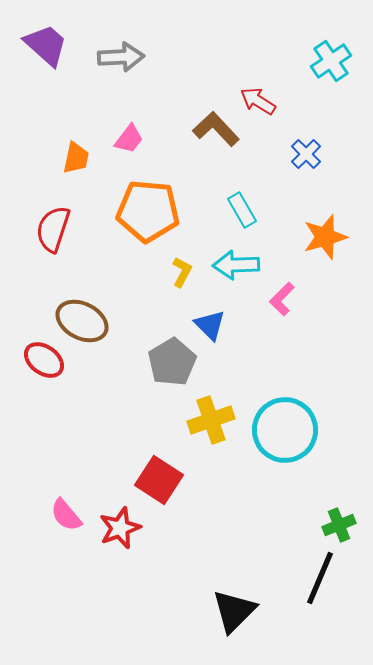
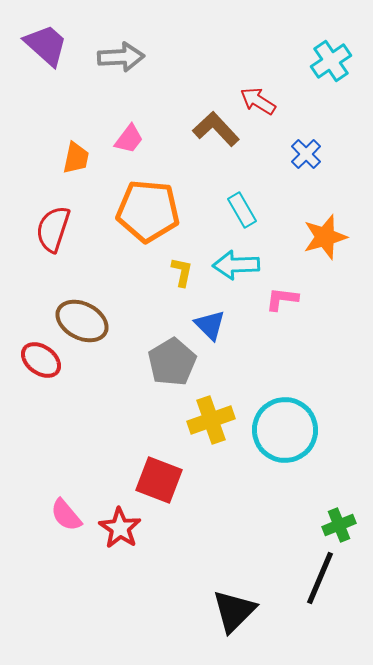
yellow L-shape: rotated 16 degrees counterclockwise
pink L-shape: rotated 52 degrees clockwise
red ellipse: moved 3 px left
red square: rotated 12 degrees counterclockwise
red star: rotated 18 degrees counterclockwise
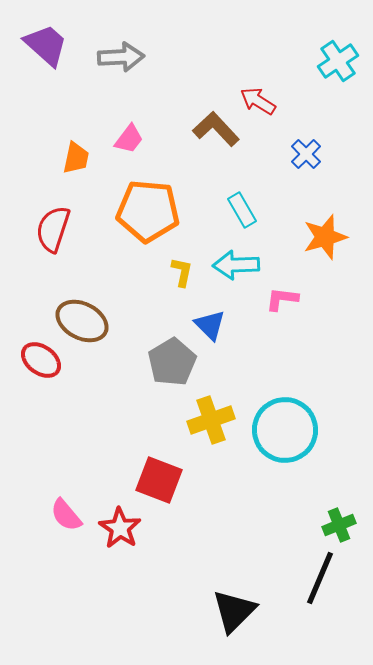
cyan cross: moved 7 px right
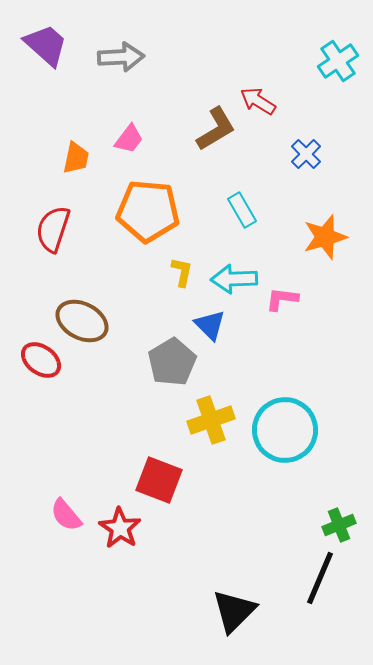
brown L-shape: rotated 102 degrees clockwise
cyan arrow: moved 2 px left, 14 px down
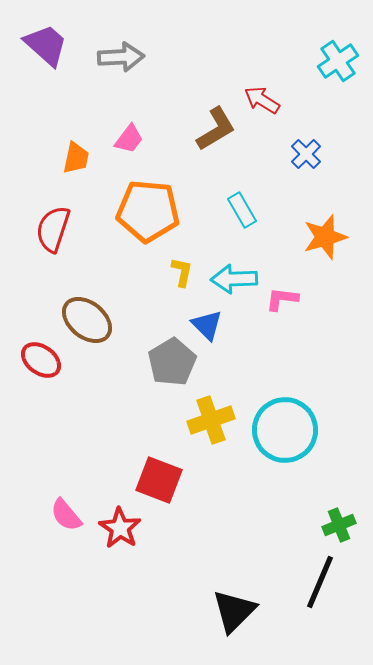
red arrow: moved 4 px right, 1 px up
brown ellipse: moved 5 px right, 1 px up; rotated 12 degrees clockwise
blue triangle: moved 3 px left
black line: moved 4 px down
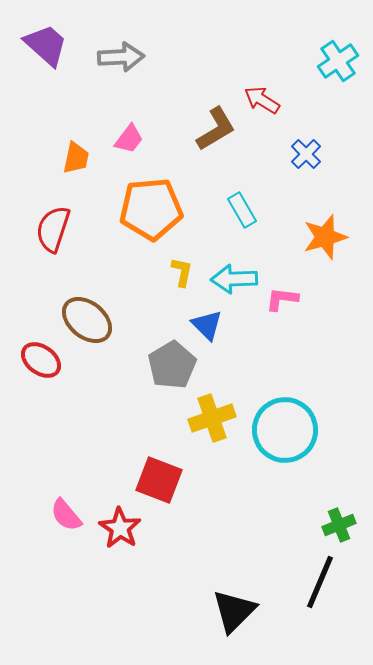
orange pentagon: moved 3 px right, 2 px up; rotated 10 degrees counterclockwise
gray pentagon: moved 3 px down
yellow cross: moved 1 px right, 2 px up
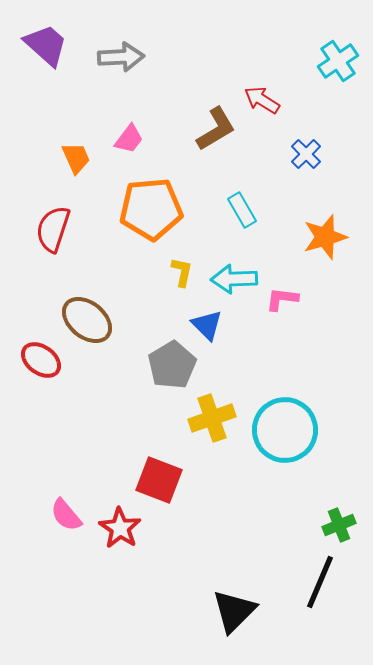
orange trapezoid: rotated 36 degrees counterclockwise
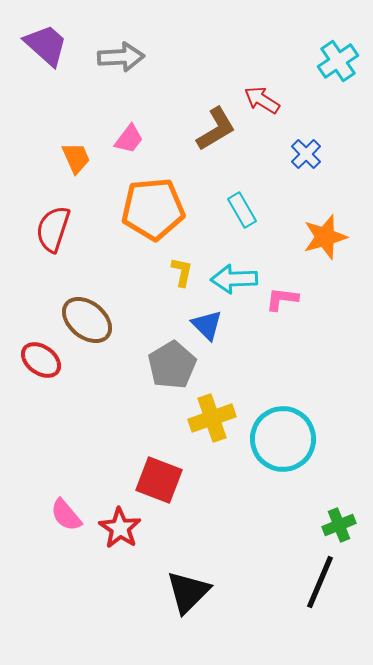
orange pentagon: moved 2 px right
cyan circle: moved 2 px left, 9 px down
black triangle: moved 46 px left, 19 px up
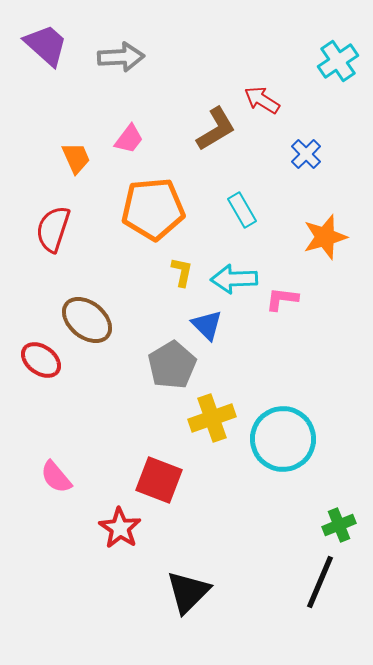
pink semicircle: moved 10 px left, 38 px up
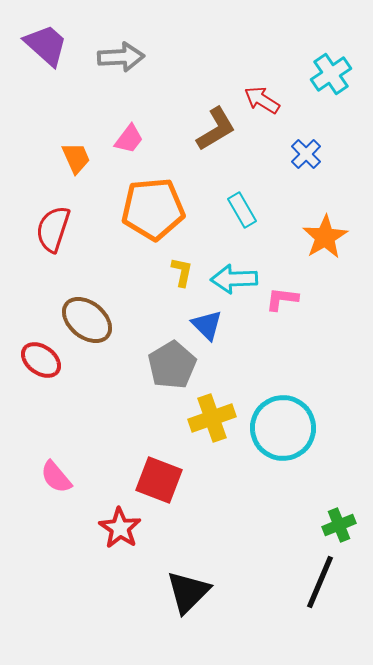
cyan cross: moved 7 px left, 13 px down
orange star: rotated 15 degrees counterclockwise
cyan circle: moved 11 px up
